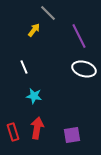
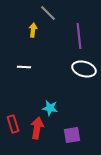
yellow arrow: moved 1 px left; rotated 32 degrees counterclockwise
purple line: rotated 20 degrees clockwise
white line: rotated 64 degrees counterclockwise
cyan star: moved 16 px right, 12 px down
red rectangle: moved 8 px up
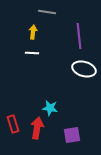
gray line: moved 1 px left, 1 px up; rotated 36 degrees counterclockwise
yellow arrow: moved 2 px down
white line: moved 8 px right, 14 px up
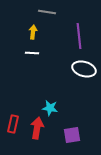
red rectangle: rotated 30 degrees clockwise
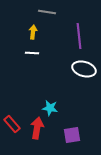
red rectangle: moved 1 px left; rotated 54 degrees counterclockwise
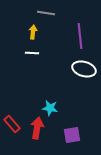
gray line: moved 1 px left, 1 px down
purple line: moved 1 px right
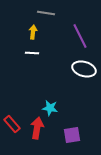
purple line: rotated 20 degrees counterclockwise
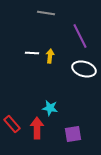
yellow arrow: moved 17 px right, 24 px down
red arrow: rotated 10 degrees counterclockwise
purple square: moved 1 px right, 1 px up
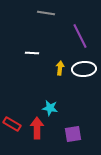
yellow arrow: moved 10 px right, 12 px down
white ellipse: rotated 20 degrees counterclockwise
red rectangle: rotated 18 degrees counterclockwise
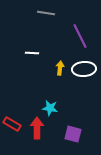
purple square: rotated 24 degrees clockwise
